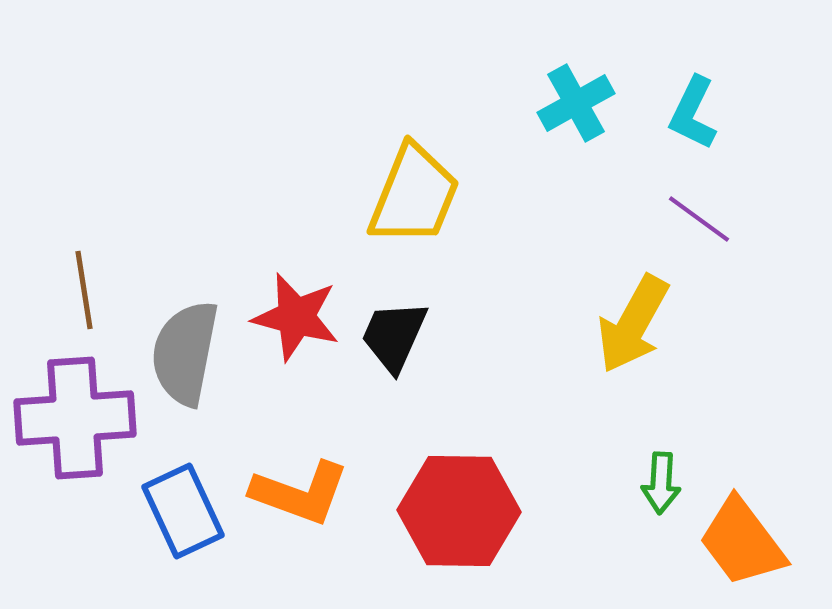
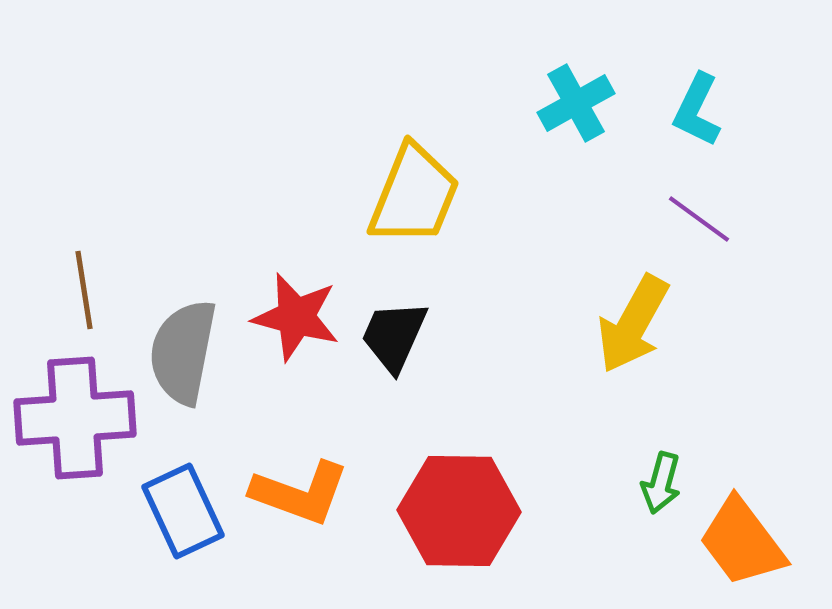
cyan L-shape: moved 4 px right, 3 px up
gray semicircle: moved 2 px left, 1 px up
green arrow: rotated 12 degrees clockwise
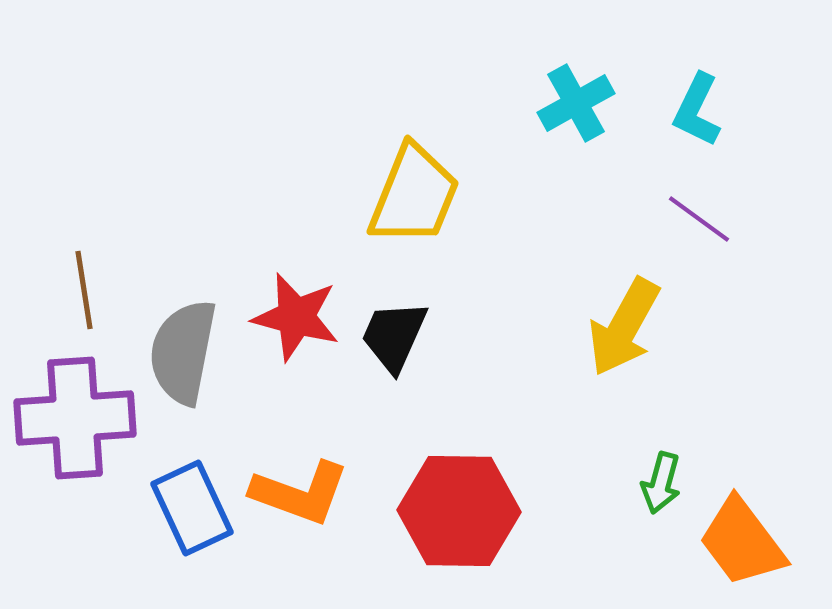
yellow arrow: moved 9 px left, 3 px down
blue rectangle: moved 9 px right, 3 px up
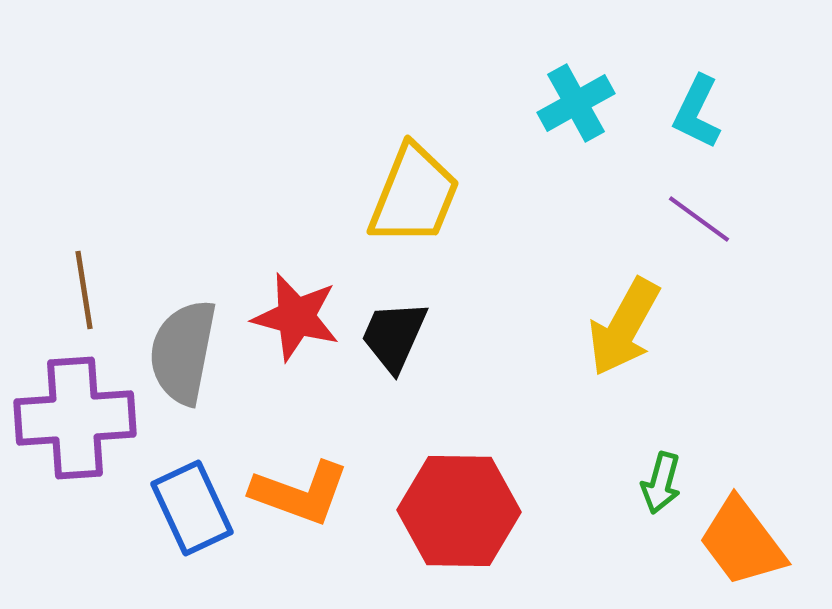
cyan L-shape: moved 2 px down
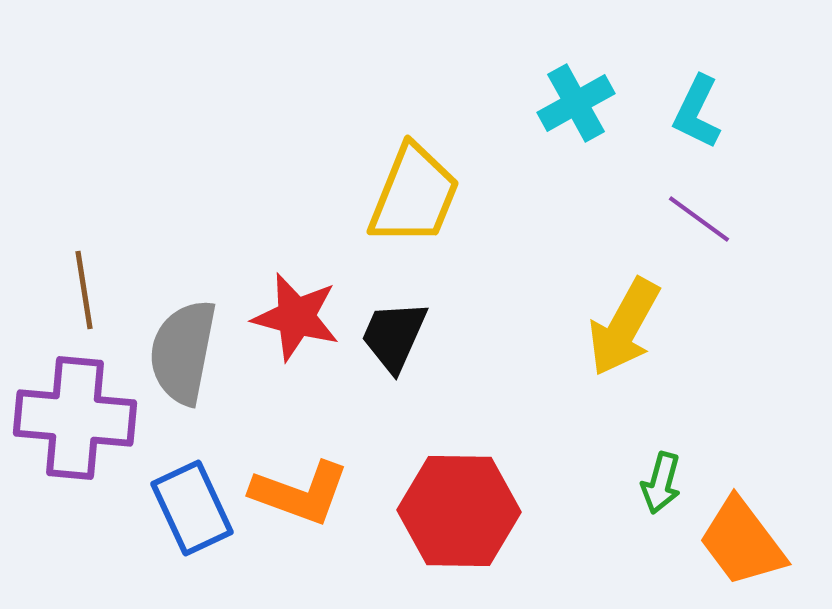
purple cross: rotated 9 degrees clockwise
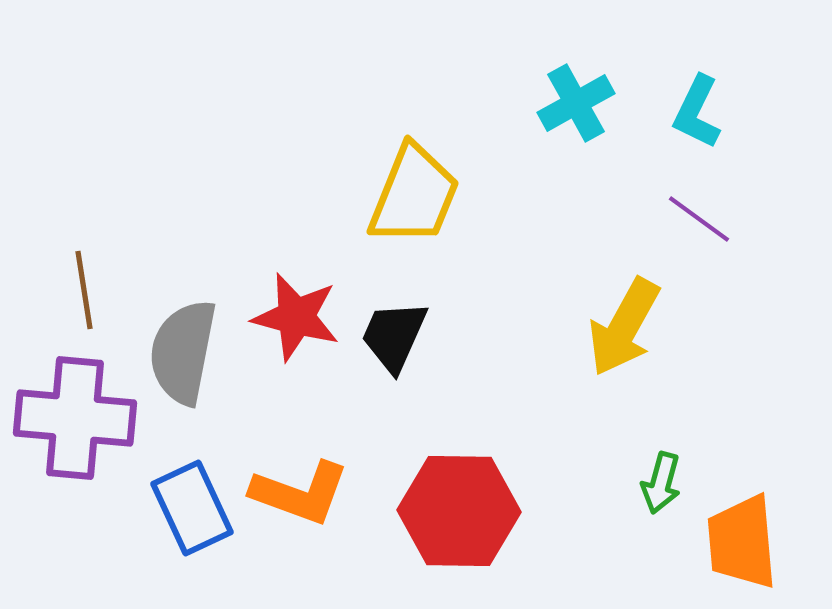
orange trapezoid: rotated 32 degrees clockwise
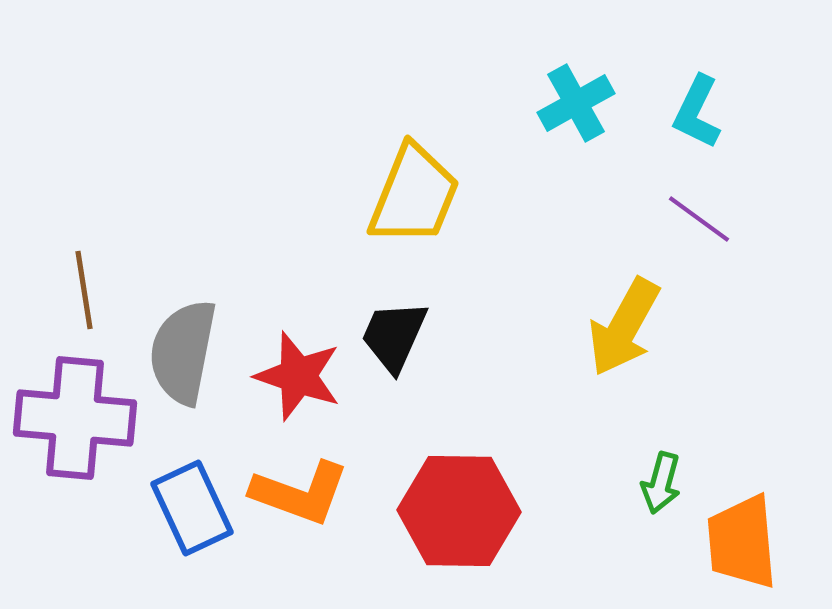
red star: moved 2 px right, 59 px down; rotated 4 degrees clockwise
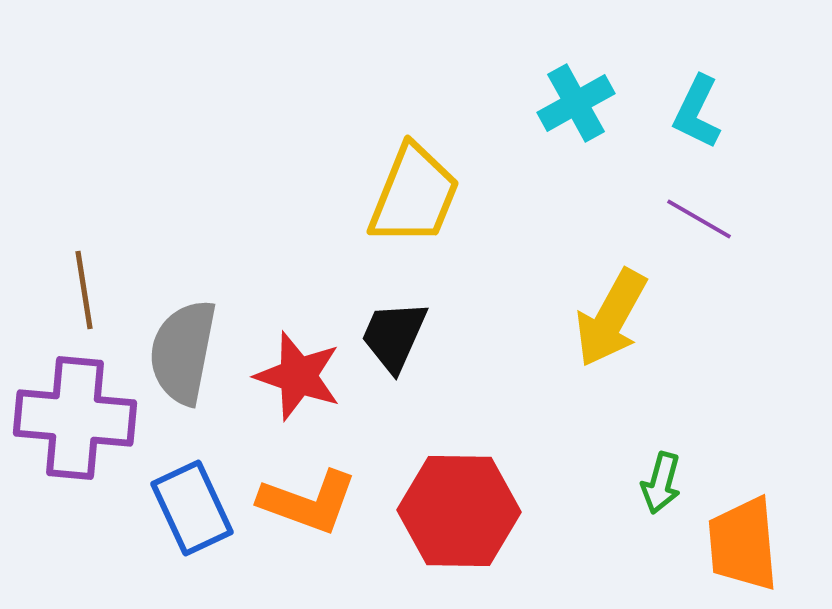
purple line: rotated 6 degrees counterclockwise
yellow arrow: moved 13 px left, 9 px up
orange L-shape: moved 8 px right, 9 px down
orange trapezoid: moved 1 px right, 2 px down
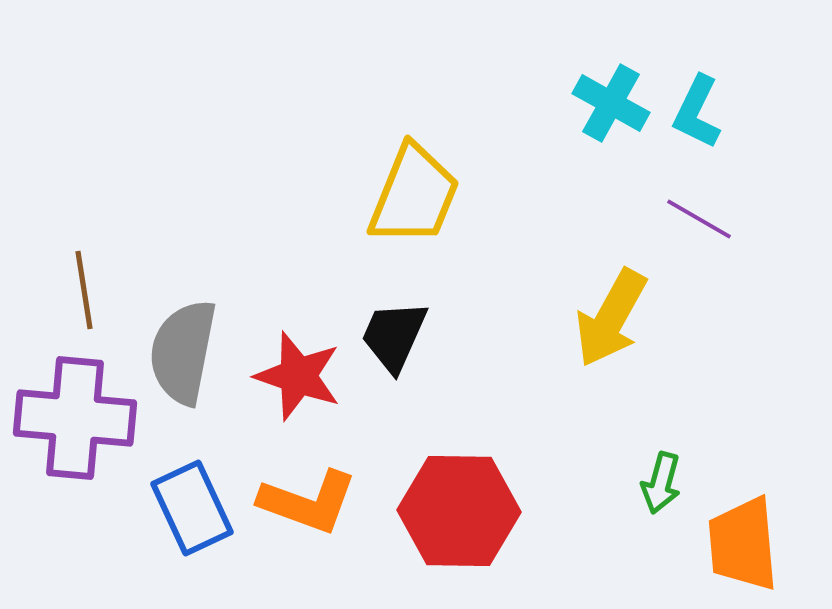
cyan cross: moved 35 px right; rotated 32 degrees counterclockwise
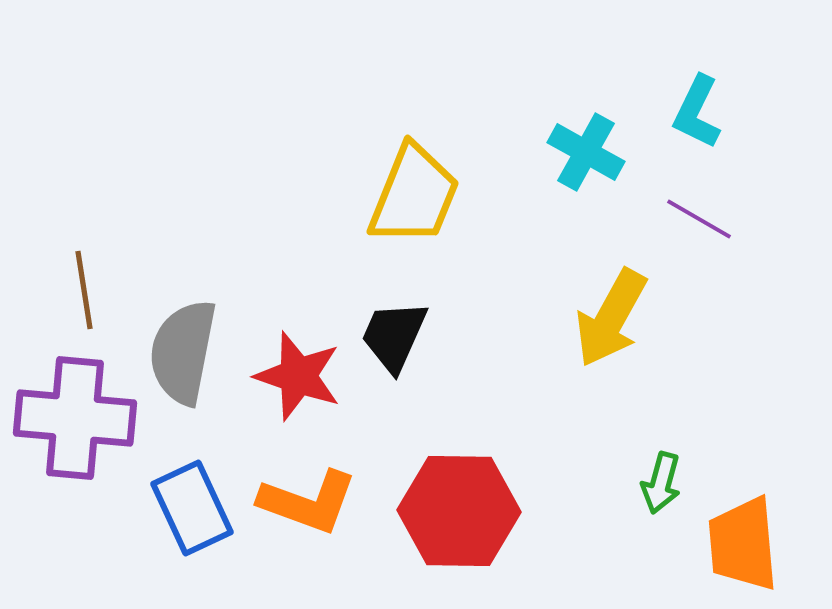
cyan cross: moved 25 px left, 49 px down
